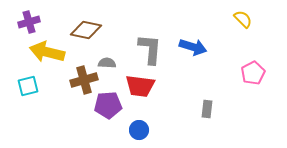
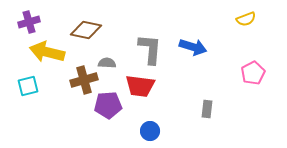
yellow semicircle: moved 3 px right; rotated 114 degrees clockwise
blue circle: moved 11 px right, 1 px down
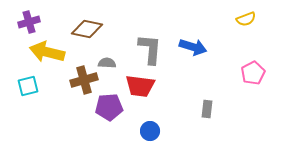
brown diamond: moved 1 px right, 1 px up
purple pentagon: moved 1 px right, 2 px down
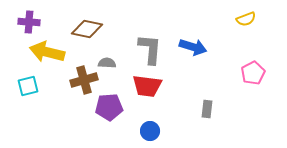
purple cross: rotated 20 degrees clockwise
red trapezoid: moved 7 px right
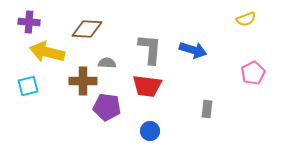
brown diamond: rotated 8 degrees counterclockwise
blue arrow: moved 3 px down
brown cross: moved 1 px left, 1 px down; rotated 16 degrees clockwise
purple pentagon: moved 2 px left; rotated 12 degrees clockwise
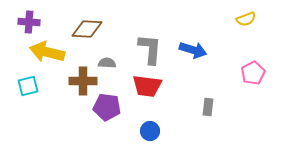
gray rectangle: moved 1 px right, 2 px up
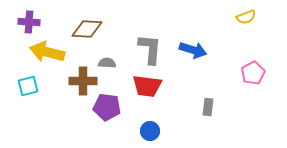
yellow semicircle: moved 2 px up
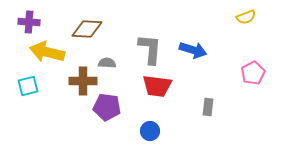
red trapezoid: moved 10 px right
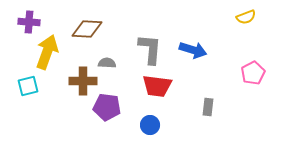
yellow arrow: rotated 96 degrees clockwise
blue circle: moved 6 px up
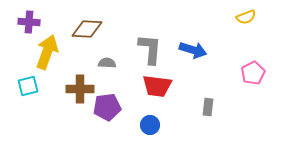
brown cross: moved 3 px left, 8 px down
purple pentagon: rotated 16 degrees counterclockwise
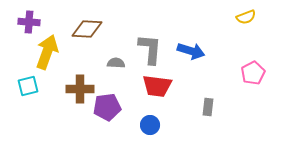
blue arrow: moved 2 px left, 1 px down
gray semicircle: moved 9 px right
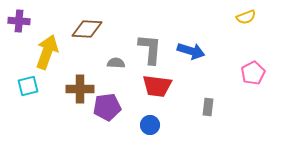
purple cross: moved 10 px left, 1 px up
